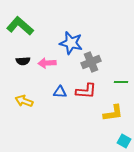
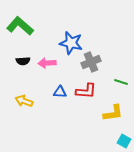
green line: rotated 16 degrees clockwise
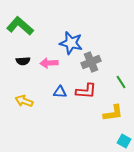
pink arrow: moved 2 px right
green line: rotated 40 degrees clockwise
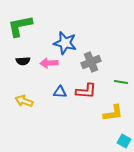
green L-shape: rotated 52 degrees counterclockwise
blue star: moved 6 px left
green line: rotated 48 degrees counterclockwise
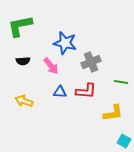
pink arrow: moved 2 px right, 3 px down; rotated 126 degrees counterclockwise
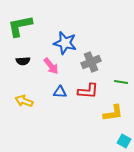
red L-shape: moved 2 px right
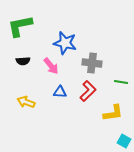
gray cross: moved 1 px right, 1 px down; rotated 30 degrees clockwise
red L-shape: rotated 50 degrees counterclockwise
yellow arrow: moved 2 px right, 1 px down
